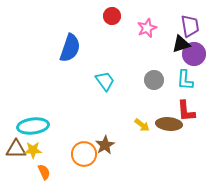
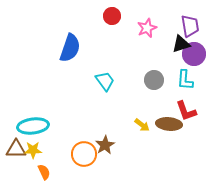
red L-shape: rotated 15 degrees counterclockwise
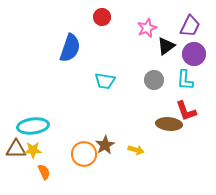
red circle: moved 10 px left, 1 px down
purple trapezoid: rotated 35 degrees clockwise
black triangle: moved 15 px left, 2 px down; rotated 18 degrees counterclockwise
cyan trapezoid: rotated 135 degrees clockwise
yellow arrow: moved 6 px left, 25 px down; rotated 21 degrees counterclockwise
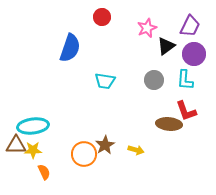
brown triangle: moved 4 px up
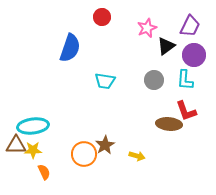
purple circle: moved 1 px down
yellow arrow: moved 1 px right, 6 px down
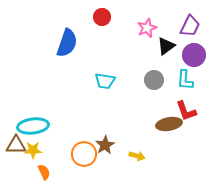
blue semicircle: moved 3 px left, 5 px up
brown ellipse: rotated 15 degrees counterclockwise
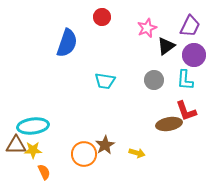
yellow arrow: moved 3 px up
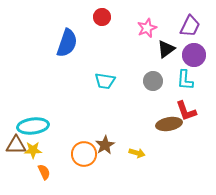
black triangle: moved 3 px down
gray circle: moved 1 px left, 1 px down
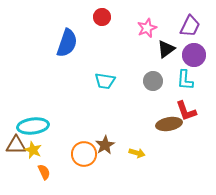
yellow star: rotated 24 degrees clockwise
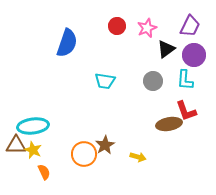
red circle: moved 15 px right, 9 px down
yellow arrow: moved 1 px right, 4 px down
